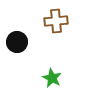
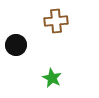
black circle: moved 1 px left, 3 px down
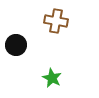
brown cross: rotated 15 degrees clockwise
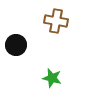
green star: rotated 12 degrees counterclockwise
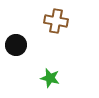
green star: moved 2 px left
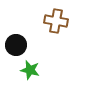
green star: moved 20 px left, 8 px up
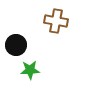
green star: rotated 18 degrees counterclockwise
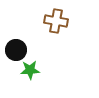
black circle: moved 5 px down
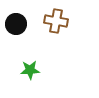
black circle: moved 26 px up
